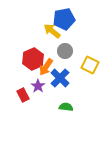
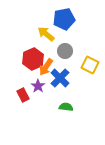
yellow arrow: moved 6 px left, 3 px down
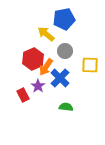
yellow square: rotated 24 degrees counterclockwise
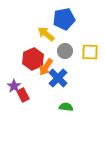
yellow square: moved 13 px up
blue cross: moved 2 px left
purple star: moved 24 px left
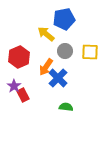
red hexagon: moved 14 px left, 2 px up
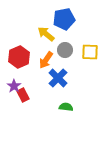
gray circle: moved 1 px up
orange arrow: moved 7 px up
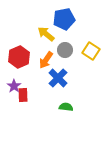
yellow square: moved 1 px right, 1 px up; rotated 30 degrees clockwise
red rectangle: rotated 24 degrees clockwise
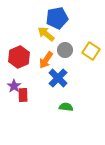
blue pentagon: moved 7 px left, 1 px up
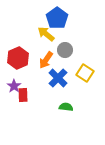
blue pentagon: rotated 25 degrees counterclockwise
yellow square: moved 6 px left, 22 px down
red hexagon: moved 1 px left, 1 px down
